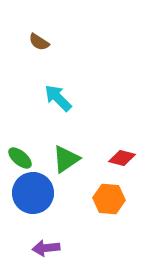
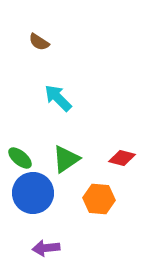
orange hexagon: moved 10 px left
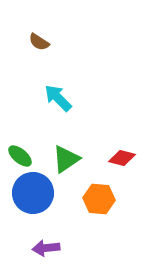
green ellipse: moved 2 px up
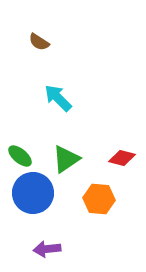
purple arrow: moved 1 px right, 1 px down
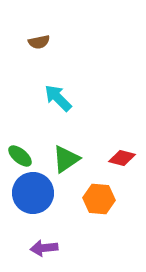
brown semicircle: rotated 45 degrees counterclockwise
purple arrow: moved 3 px left, 1 px up
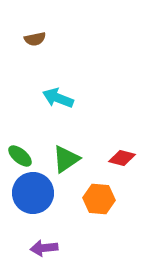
brown semicircle: moved 4 px left, 3 px up
cyan arrow: rotated 24 degrees counterclockwise
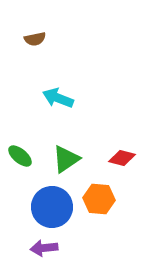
blue circle: moved 19 px right, 14 px down
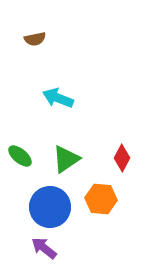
red diamond: rotated 76 degrees counterclockwise
orange hexagon: moved 2 px right
blue circle: moved 2 px left
purple arrow: rotated 44 degrees clockwise
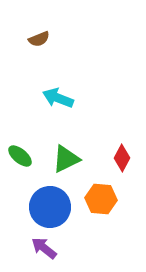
brown semicircle: moved 4 px right; rotated 10 degrees counterclockwise
green triangle: rotated 8 degrees clockwise
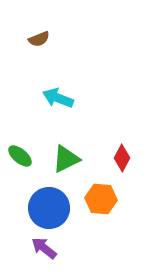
blue circle: moved 1 px left, 1 px down
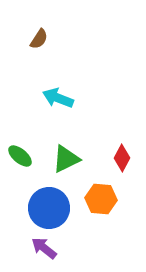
brown semicircle: rotated 35 degrees counterclockwise
